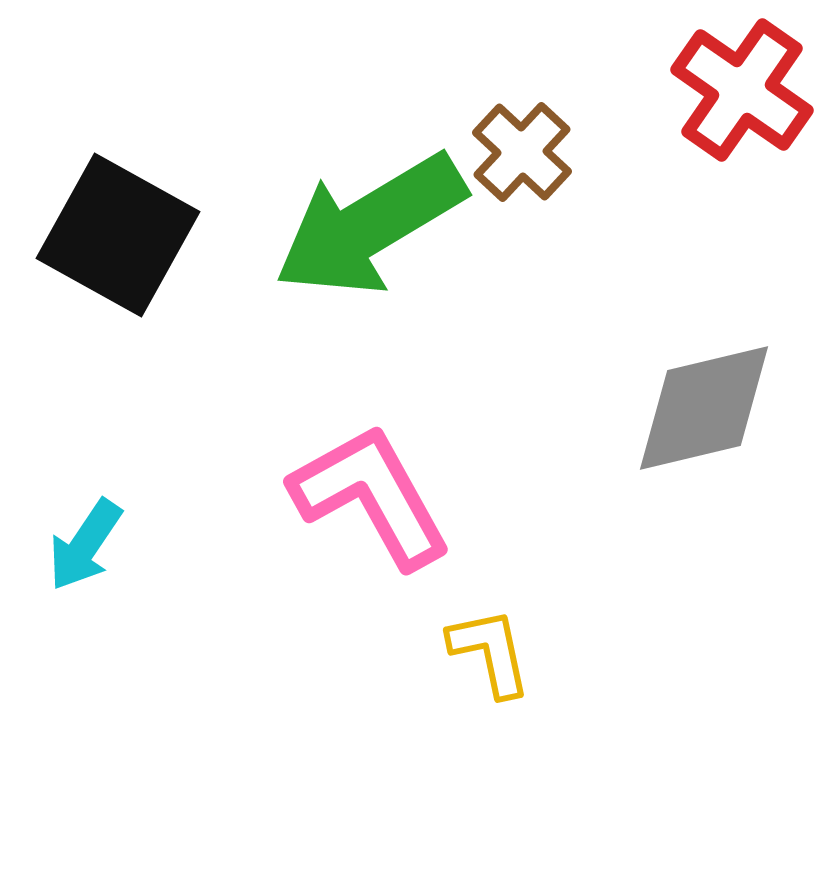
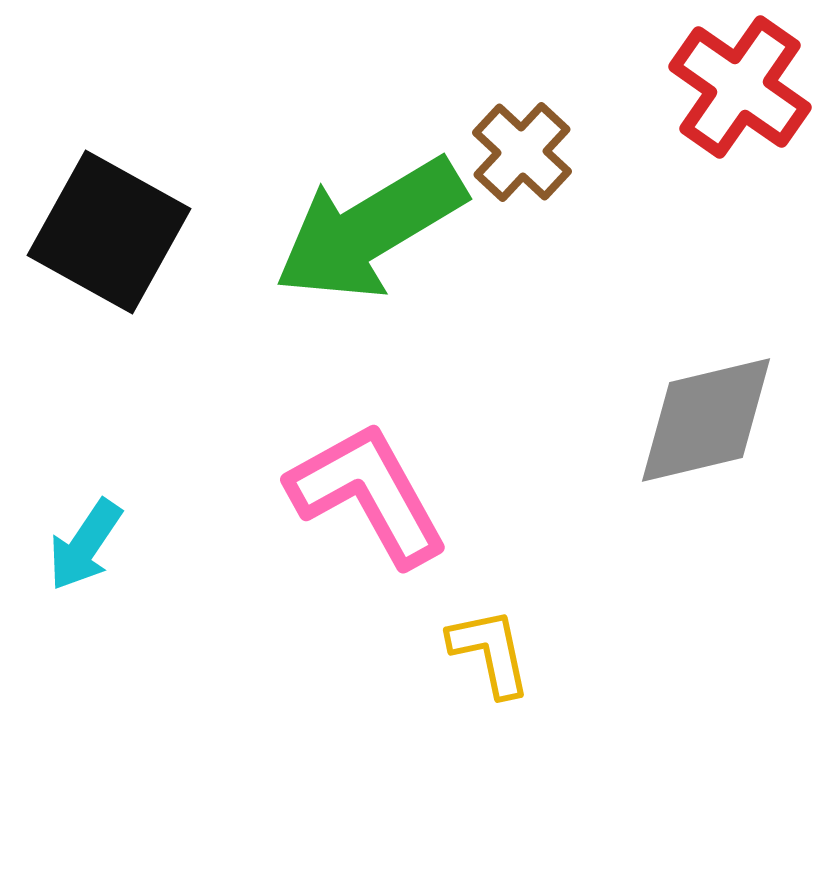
red cross: moved 2 px left, 3 px up
green arrow: moved 4 px down
black square: moved 9 px left, 3 px up
gray diamond: moved 2 px right, 12 px down
pink L-shape: moved 3 px left, 2 px up
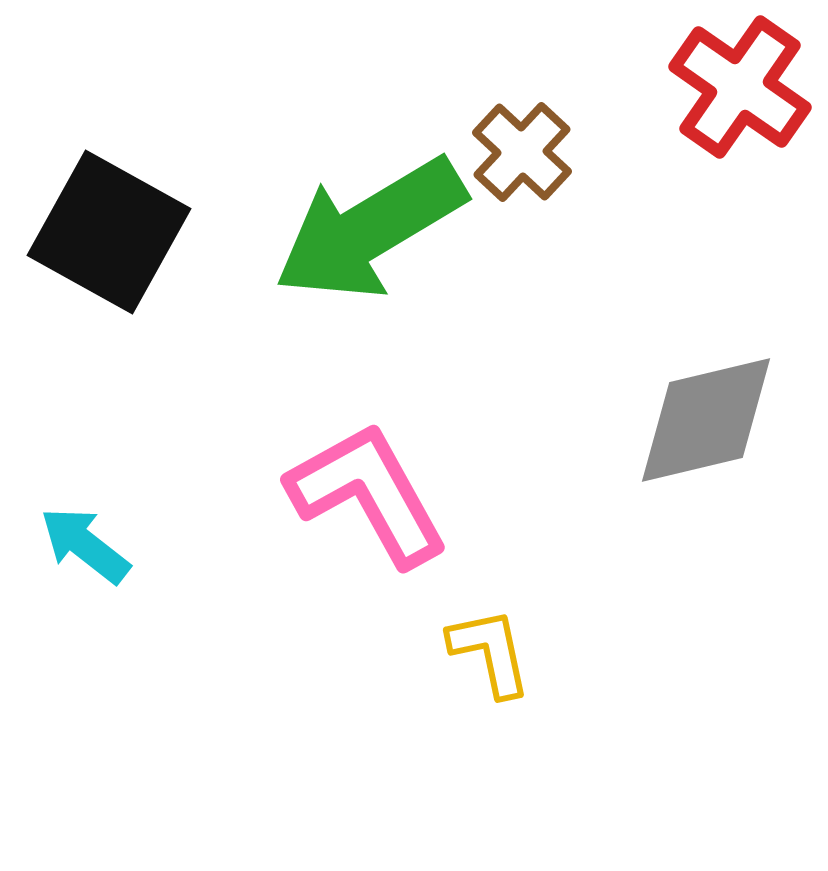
cyan arrow: rotated 94 degrees clockwise
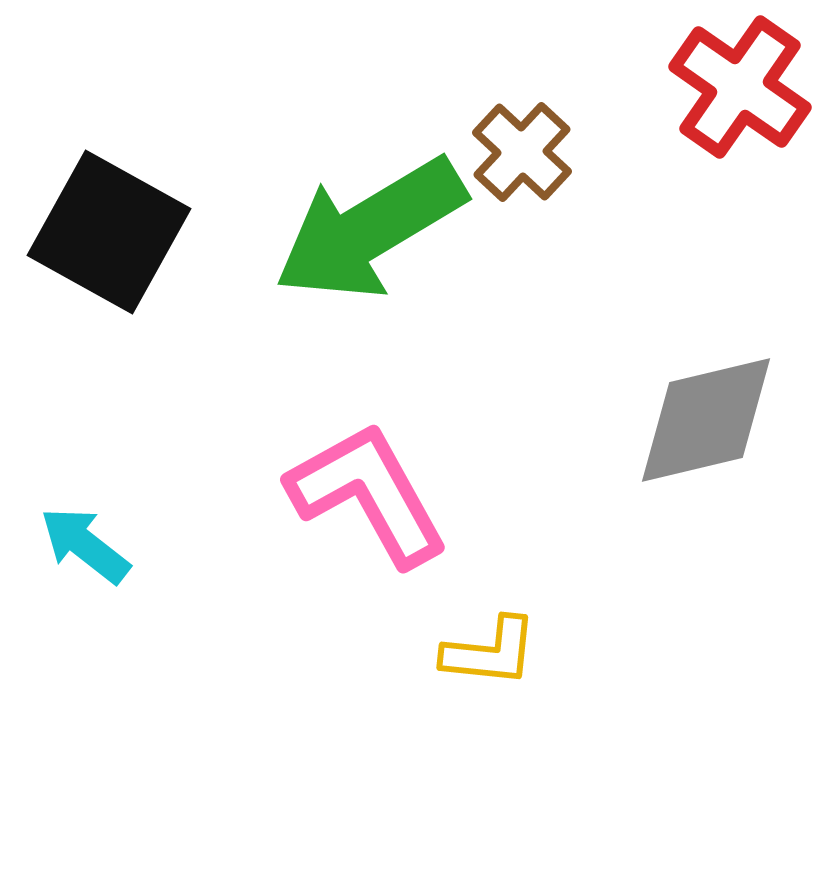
yellow L-shape: rotated 108 degrees clockwise
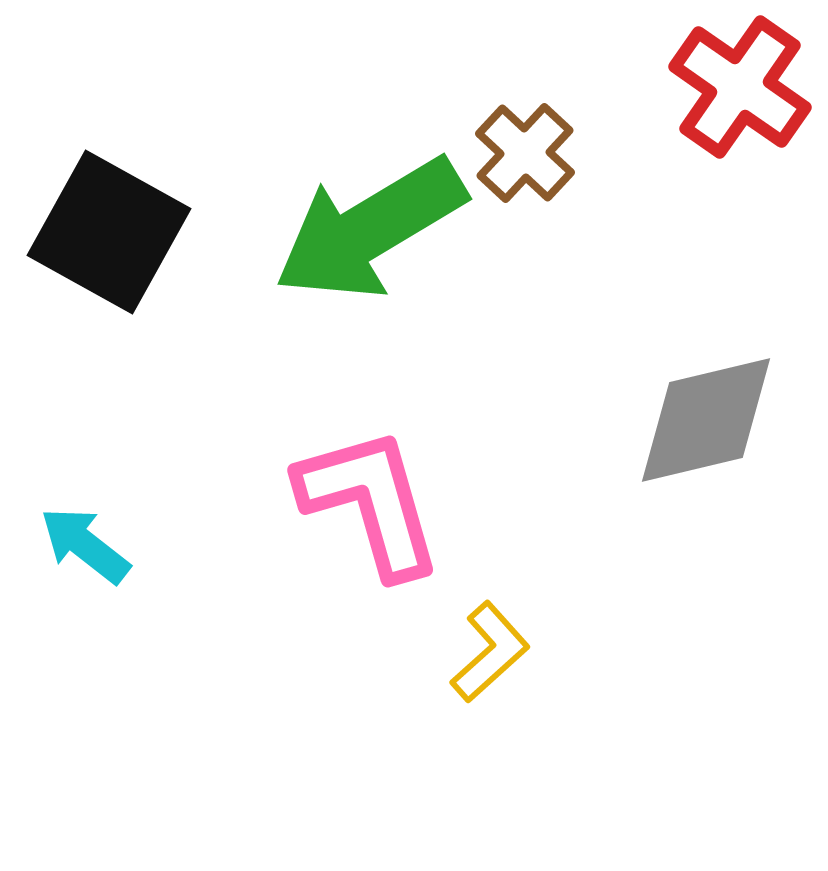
brown cross: moved 3 px right, 1 px down
pink L-shape: moved 2 px right, 8 px down; rotated 13 degrees clockwise
yellow L-shape: rotated 48 degrees counterclockwise
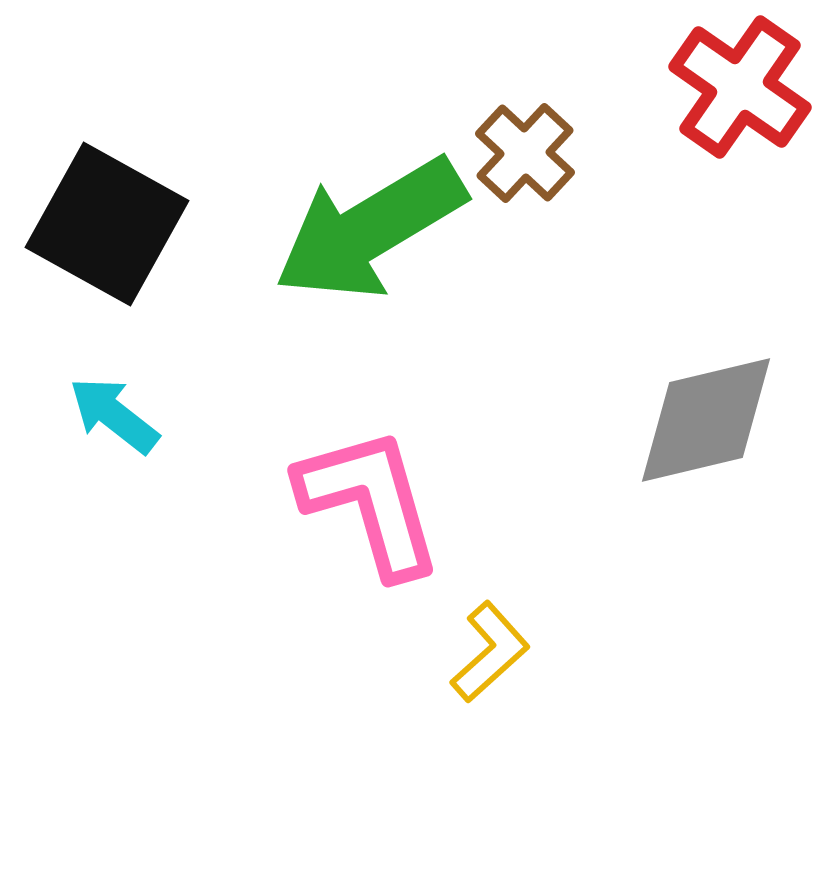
black square: moved 2 px left, 8 px up
cyan arrow: moved 29 px right, 130 px up
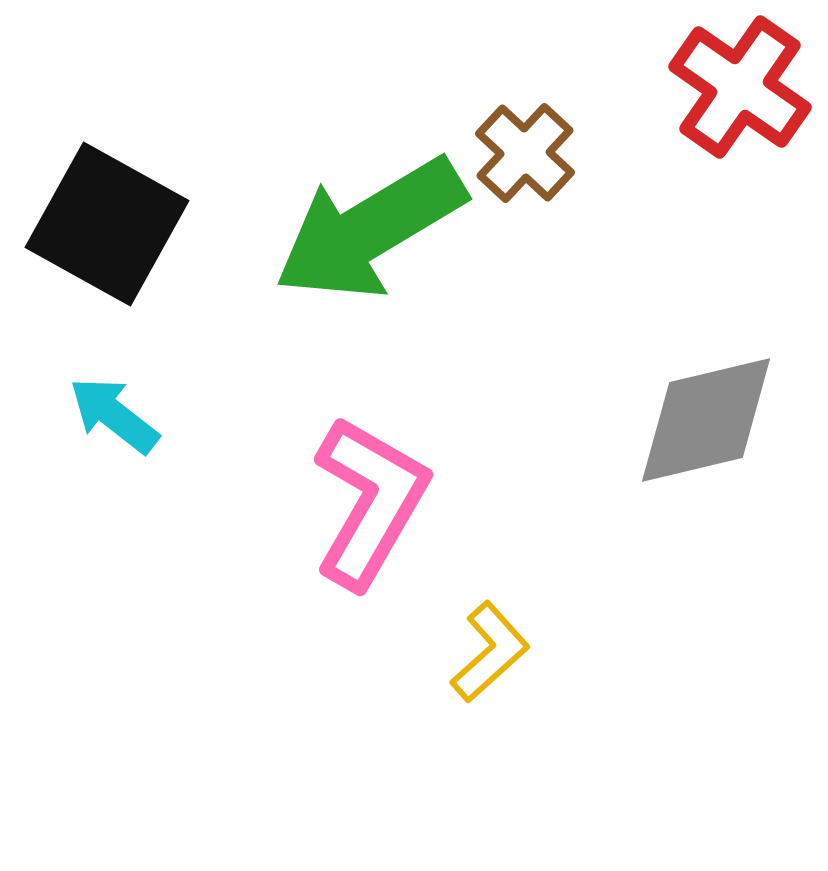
pink L-shape: rotated 46 degrees clockwise
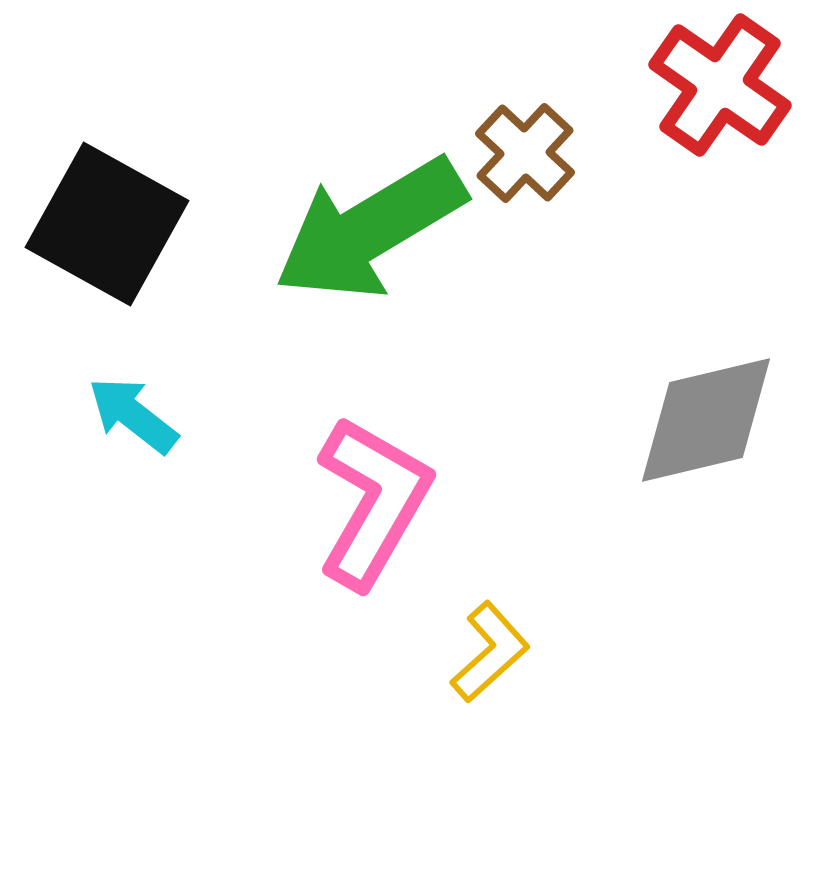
red cross: moved 20 px left, 2 px up
cyan arrow: moved 19 px right
pink L-shape: moved 3 px right
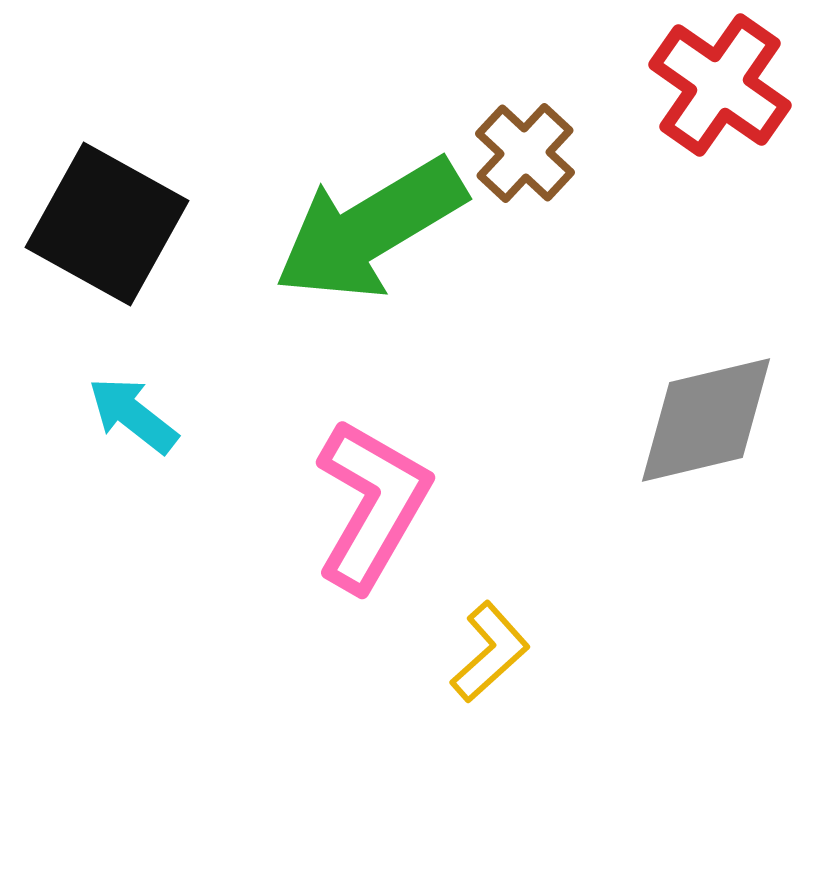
pink L-shape: moved 1 px left, 3 px down
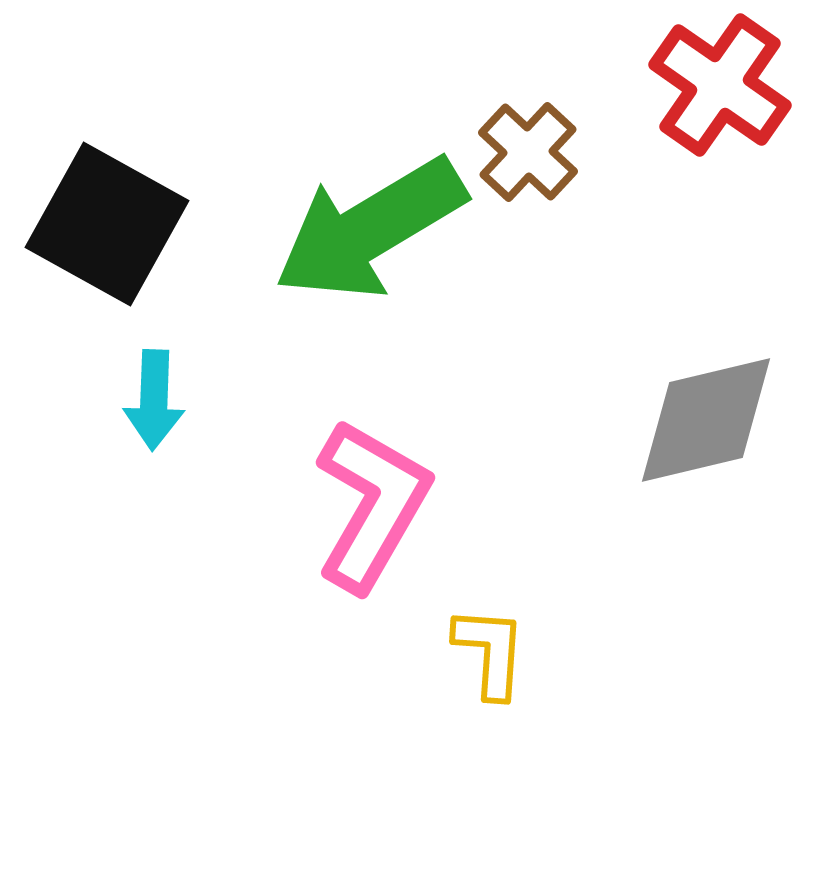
brown cross: moved 3 px right, 1 px up
cyan arrow: moved 21 px right, 15 px up; rotated 126 degrees counterclockwise
yellow L-shape: rotated 44 degrees counterclockwise
